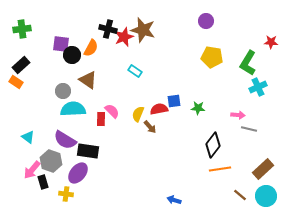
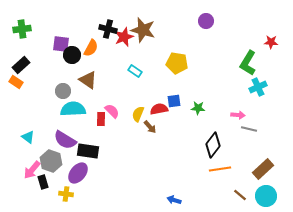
yellow pentagon at (212, 57): moved 35 px left, 6 px down
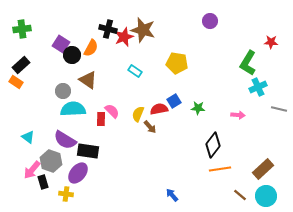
purple circle at (206, 21): moved 4 px right
purple square at (61, 44): rotated 24 degrees clockwise
blue square at (174, 101): rotated 24 degrees counterclockwise
gray line at (249, 129): moved 30 px right, 20 px up
blue arrow at (174, 200): moved 2 px left, 5 px up; rotated 32 degrees clockwise
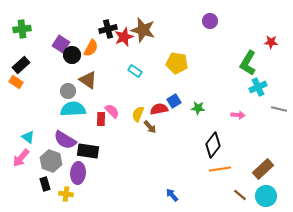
black cross at (108, 29): rotated 30 degrees counterclockwise
gray circle at (63, 91): moved 5 px right
pink arrow at (32, 170): moved 11 px left, 12 px up
purple ellipse at (78, 173): rotated 35 degrees counterclockwise
black rectangle at (43, 182): moved 2 px right, 2 px down
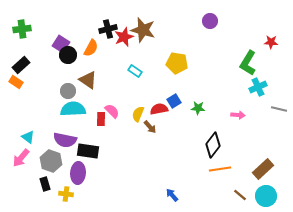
black circle at (72, 55): moved 4 px left
purple semicircle at (65, 140): rotated 20 degrees counterclockwise
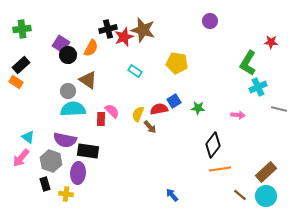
brown rectangle at (263, 169): moved 3 px right, 3 px down
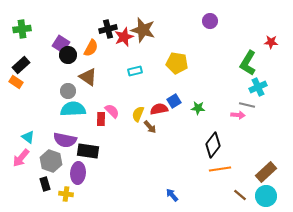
cyan rectangle at (135, 71): rotated 48 degrees counterclockwise
brown triangle at (88, 80): moved 3 px up
gray line at (279, 109): moved 32 px left, 4 px up
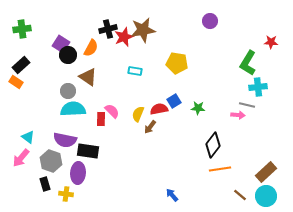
brown star at (143, 30): rotated 25 degrees counterclockwise
cyan rectangle at (135, 71): rotated 24 degrees clockwise
cyan cross at (258, 87): rotated 18 degrees clockwise
brown arrow at (150, 127): rotated 80 degrees clockwise
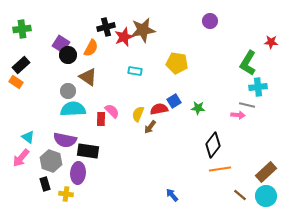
black cross at (108, 29): moved 2 px left, 2 px up
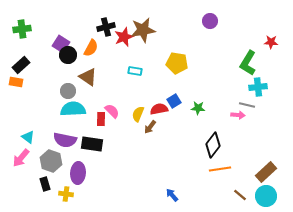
orange rectangle at (16, 82): rotated 24 degrees counterclockwise
black rectangle at (88, 151): moved 4 px right, 7 px up
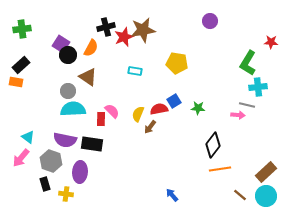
purple ellipse at (78, 173): moved 2 px right, 1 px up
